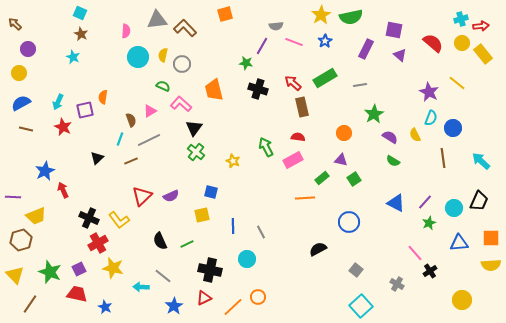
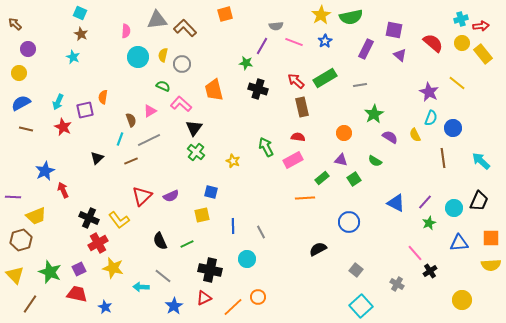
red arrow at (293, 83): moved 3 px right, 2 px up
green semicircle at (393, 161): moved 18 px left
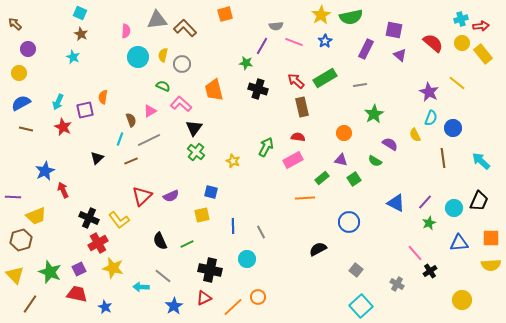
purple semicircle at (390, 137): moved 7 px down
green arrow at (266, 147): rotated 54 degrees clockwise
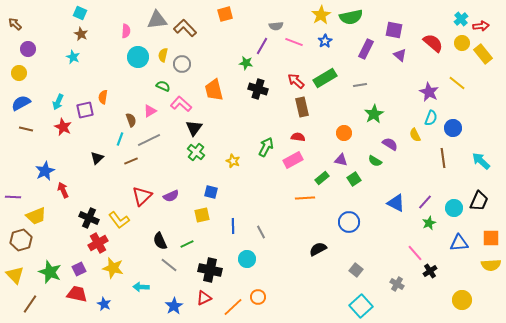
cyan cross at (461, 19): rotated 24 degrees counterclockwise
gray line at (163, 276): moved 6 px right, 11 px up
blue star at (105, 307): moved 1 px left, 3 px up
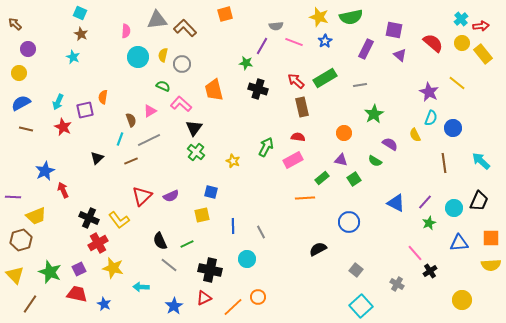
yellow star at (321, 15): moved 2 px left, 2 px down; rotated 24 degrees counterclockwise
brown line at (443, 158): moved 1 px right, 5 px down
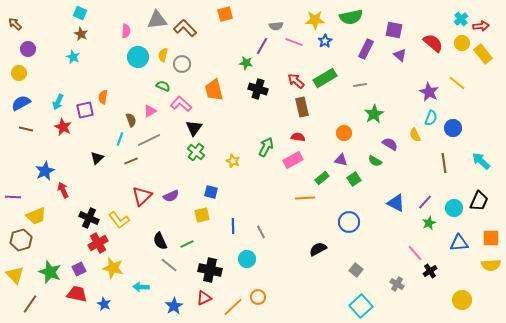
yellow star at (319, 17): moved 4 px left, 3 px down; rotated 18 degrees counterclockwise
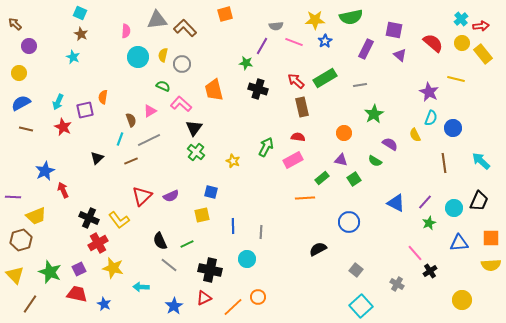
purple circle at (28, 49): moved 1 px right, 3 px up
yellow line at (457, 83): moved 1 px left, 4 px up; rotated 24 degrees counterclockwise
gray line at (261, 232): rotated 32 degrees clockwise
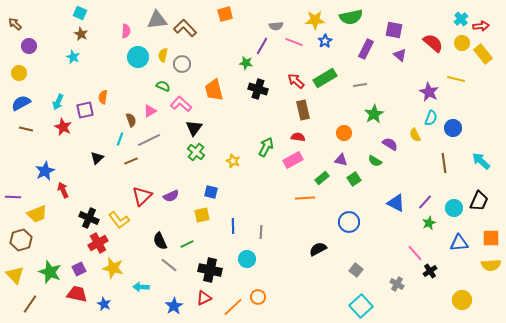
brown rectangle at (302, 107): moved 1 px right, 3 px down
yellow trapezoid at (36, 216): moved 1 px right, 2 px up
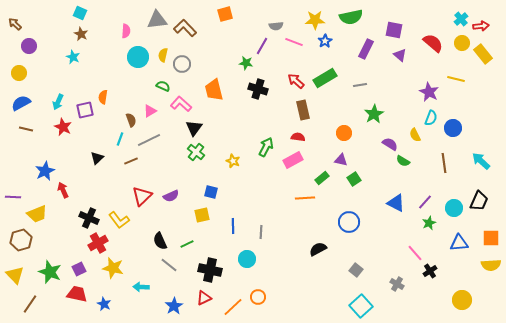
green semicircle at (375, 161): moved 28 px right
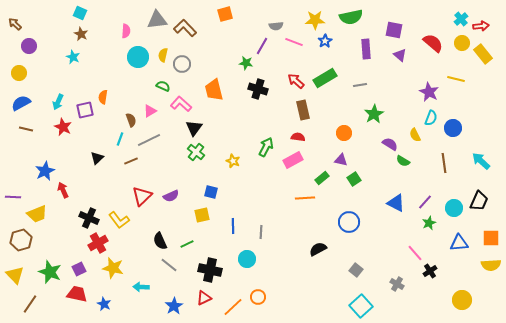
purple rectangle at (366, 49): rotated 30 degrees counterclockwise
